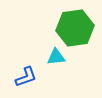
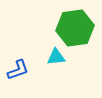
blue L-shape: moved 8 px left, 7 px up
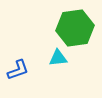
cyan triangle: moved 2 px right, 1 px down
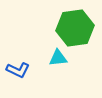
blue L-shape: rotated 45 degrees clockwise
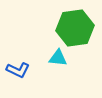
cyan triangle: rotated 12 degrees clockwise
